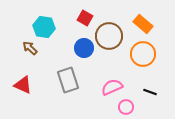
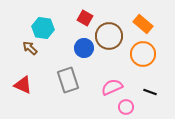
cyan hexagon: moved 1 px left, 1 px down
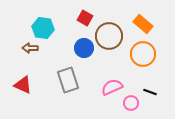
brown arrow: rotated 42 degrees counterclockwise
pink circle: moved 5 px right, 4 px up
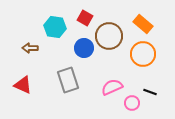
cyan hexagon: moved 12 px right, 1 px up
pink circle: moved 1 px right
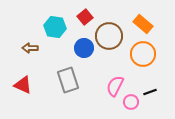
red square: moved 1 px up; rotated 21 degrees clockwise
pink semicircle: moved 3 px right, 1 px up; rotated 40 degrees counterclockwise
black line: rotated 40 degrees counterclockwise
pink circle: moved 1 px left, 1 px up
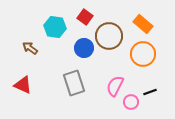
red square: rotated 14 degrees counterclockwise
brown arrow: rotated 35 degrees clockwise
gray rectangle: moved 6 px right, 3 px down
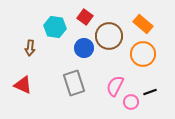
brown arrow: rotated 119 degrees counterclockwise
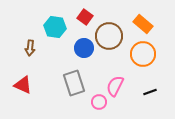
pink circle: moved 32 px left
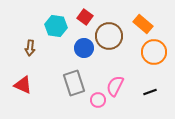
cyan hexagon: moved 1 px right, 1 px up
orange circle: moved 11 px right, 2 px up
pink circle: moved 1 px left, 2 px up
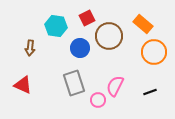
red square: moved 2 px right, 1 px down; rotated 28 degrees clockwise
blue circle: moved 4 px left
